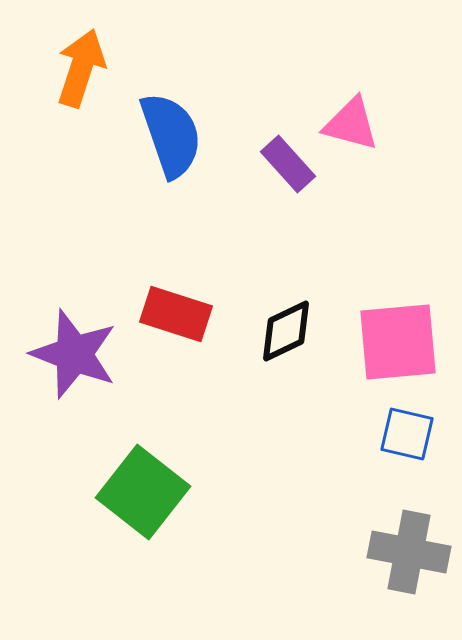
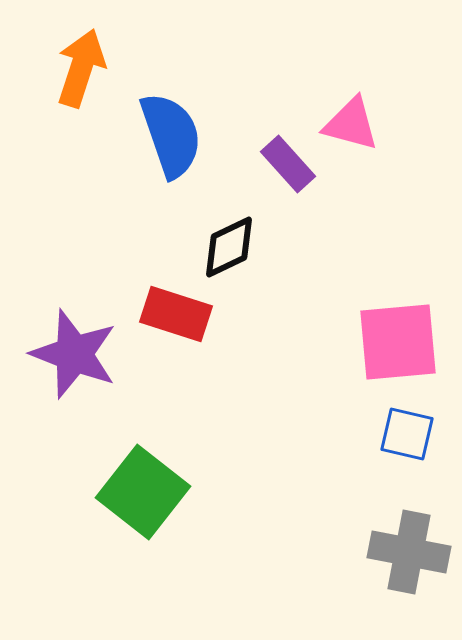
black diamond: moved 57 px left, 84 px up
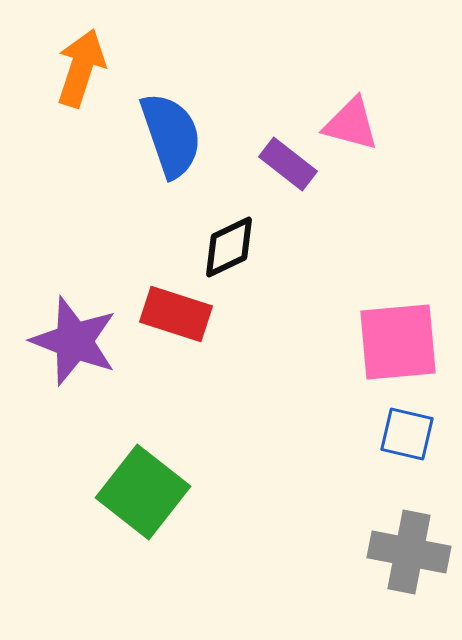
purple rectangle: rotated 10 degrees counterclockwise
purple star: moved 13 px up
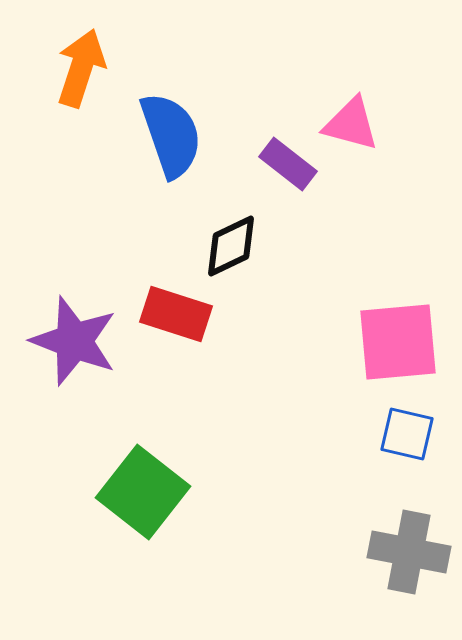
black diamond: moved 2 px right, 1 px up
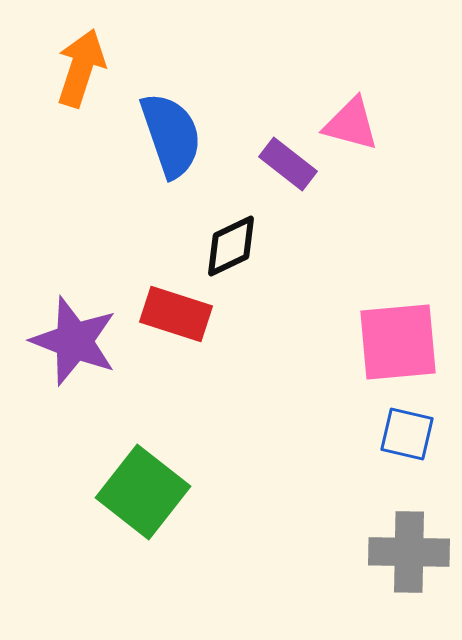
gray cross: rotated 10 degrees counterclockwise
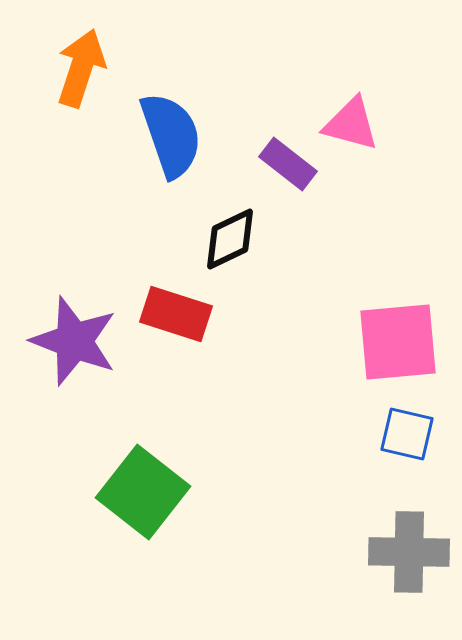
black diamond: moved 1 px left, 7 px up
